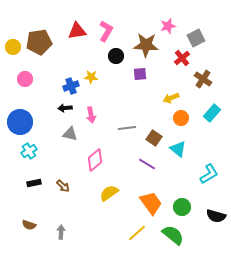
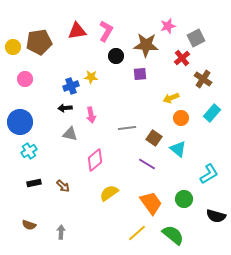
green circle: moved 2 px right, 8 px up
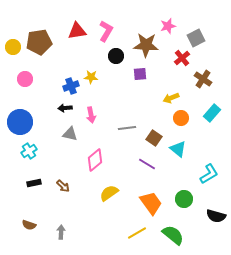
yellow line: rotated 12 degrees clockwise
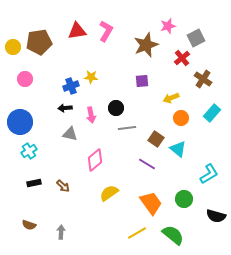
brown star: rotated 25 degrees counterclockwise
black circle: moved 52 px down
purple square: moved 2 px right, 7 px down
brown square: moved 2 px right, 1 px down
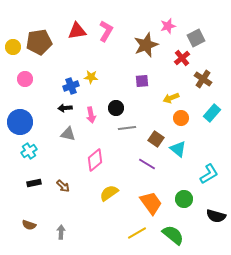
gray triangle: moved 2 px left
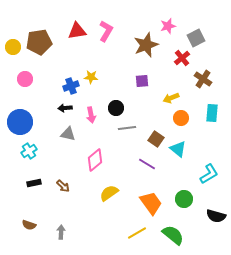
cyan rectangle: rotated 36 degrees counterclockwise
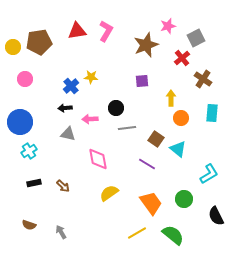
blue cross: rotated 21 degrees counterclockwise
yellow arrow: rotated 112 degrees clockwise
pink arrow: moved 1 px left, 4 px down; rotated 98 degrees clockwise
pink diamond: moved 3 px right, 1 px up; rotated 60 degrees counterclockwise
black semicircle: rotated 48 degrees clockwise
gray arrow: rotated 32 degrees counterclockwise
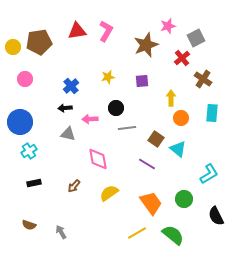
yellow star: moved 17 px right; rotated 16 degrees counterclockwise
brown arrow: moved 11 px right; rotated 88 degrees clockwise
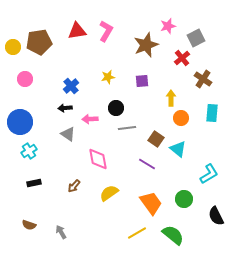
gray triangle: rotated 21 degrees clockwise
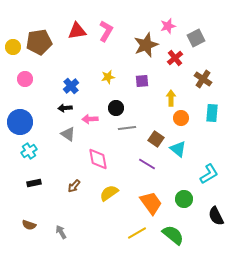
red cross: moved 7 px left
